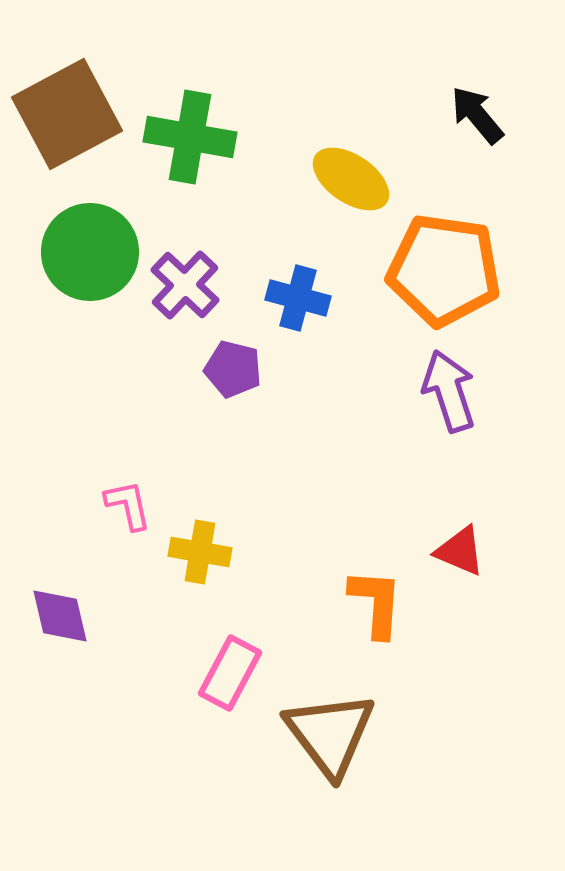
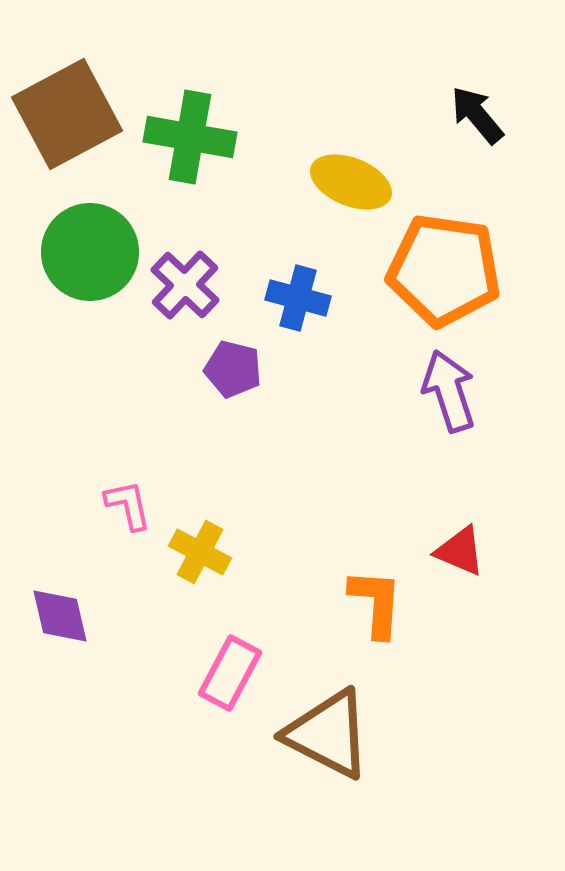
yellow ellipse: moved 3 px down; rotated 12 degrees counterclockwise
yellow cross: rotated 18 degrees clockwise
brown triangle: moved 2 px left; rotated 26 degrees counterclockwise
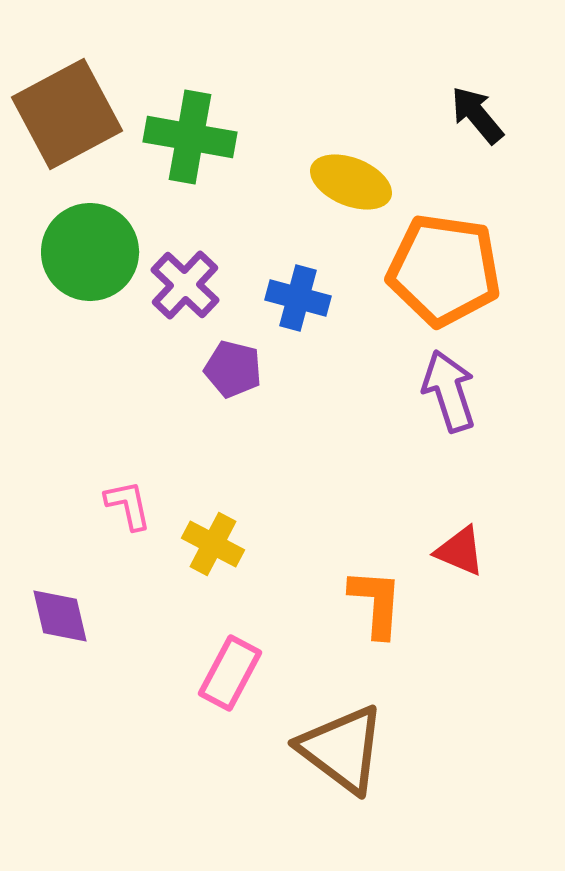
yellow cross: moved 13 px right, 8 px up
brown triangle: moved 14 px right, 15 px down; rotated 10 degrees clockwise
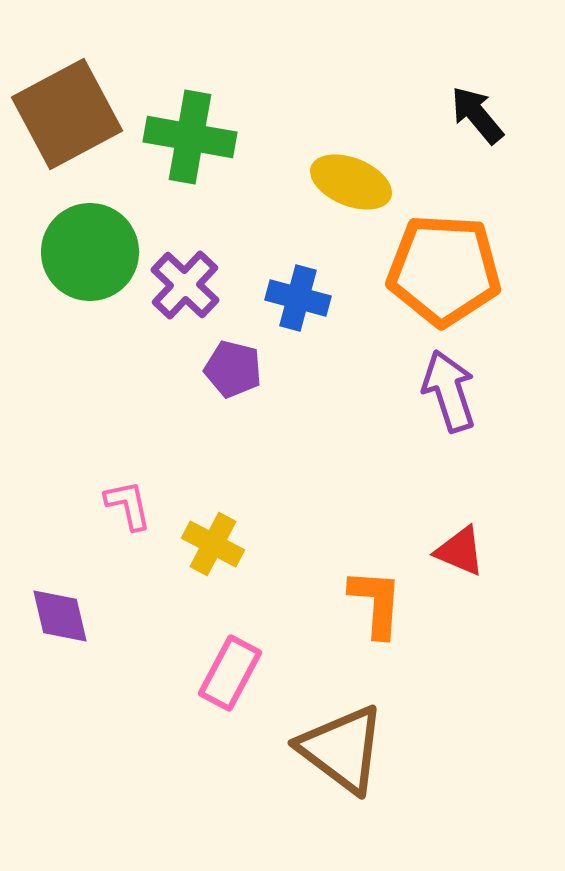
orange pentagon: rotated 5 degrees counterclockwise
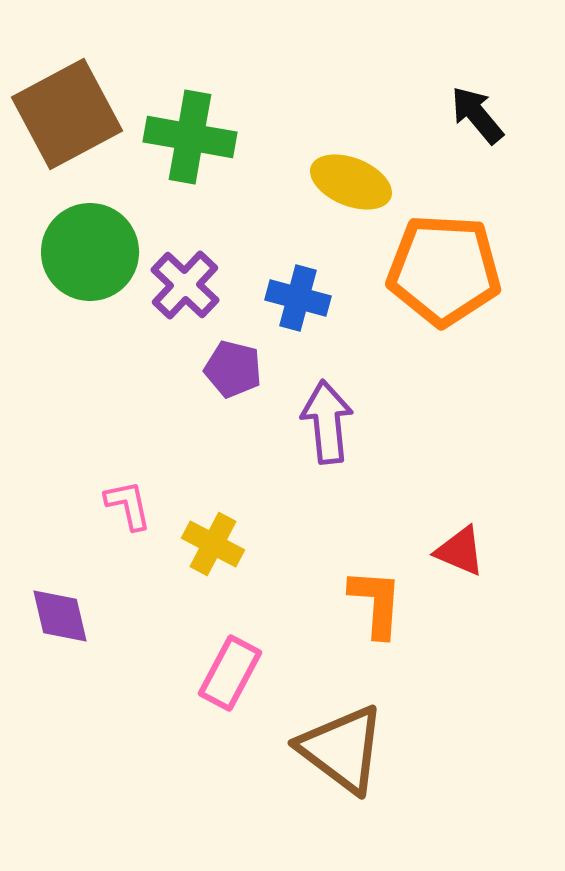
purple arrow: moved 122 px left, 31 px down; rotated 12 degrees clockwise
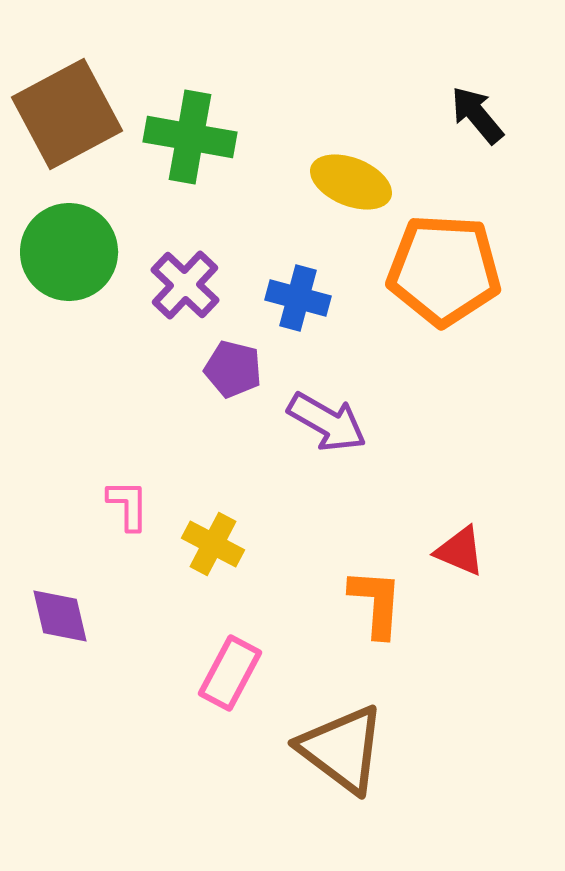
green circle: moved 21 px left
purple arrow: rotated 126 degrees clockwise
pink L-shape: rotated 12 degrees clockwise
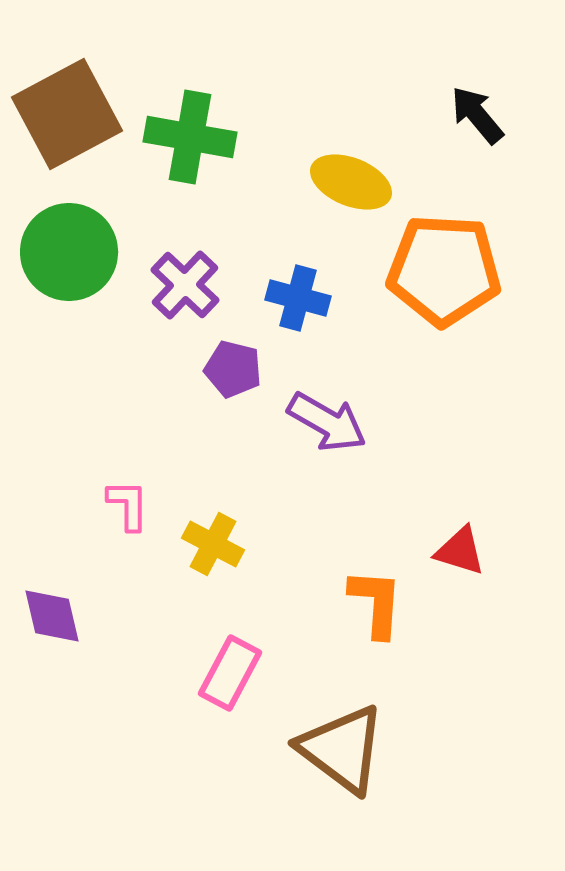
red triangle: rotated 6 degrees counterclockwise
purple diamond: moved 8 px left
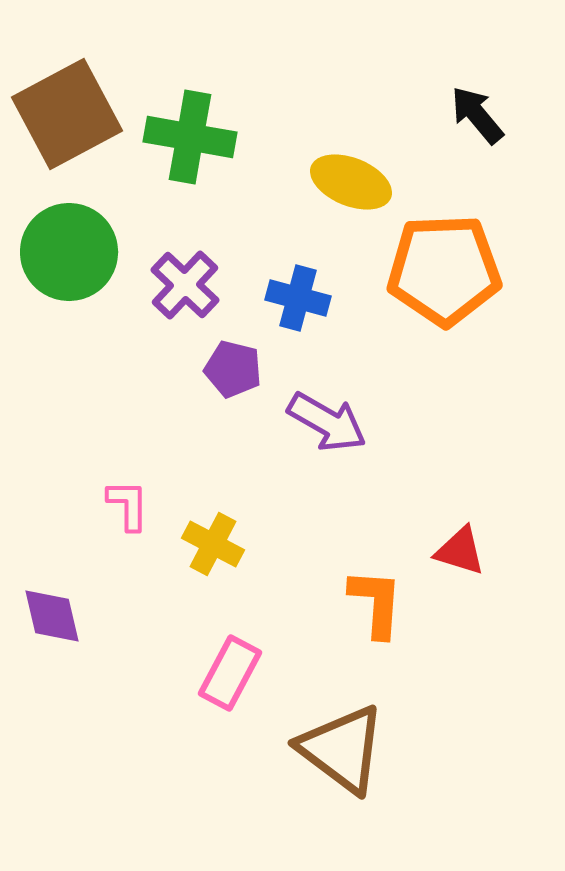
orange pentagon: rotated 5 degrees counterclockwise
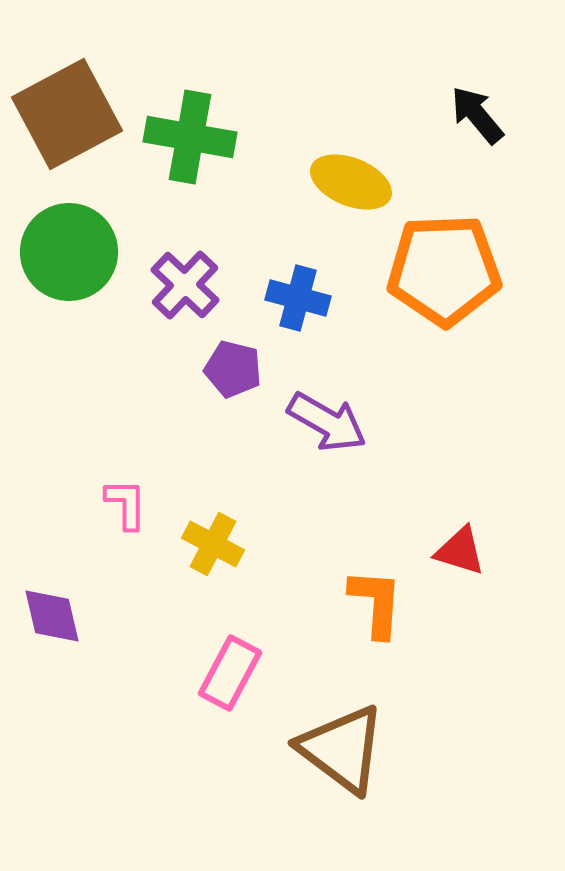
pink L-shape: moved 2 px left, 1 px up
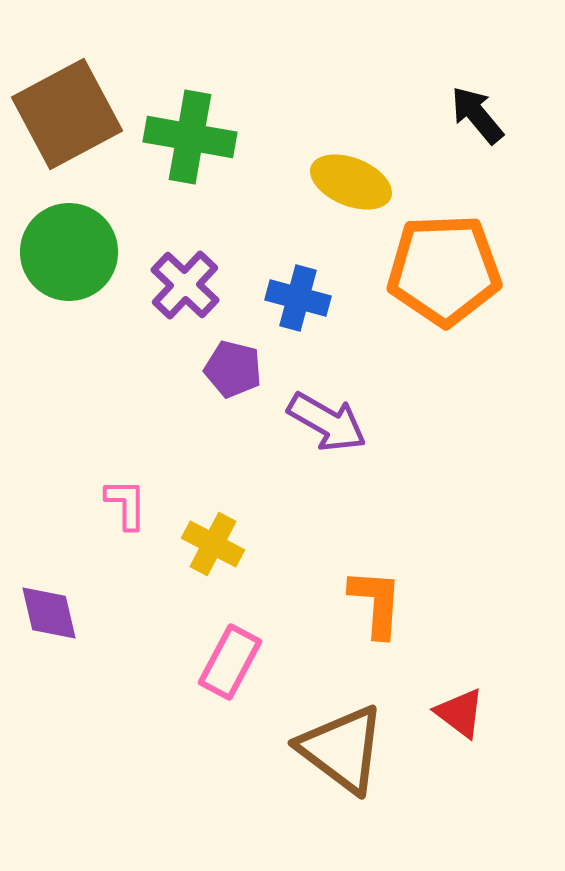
red triangle: moved 162 px down; rotated 20 degrees clockwise
purple diamond: moved 3 px left, 3 px up
pink rectangle: moved 11 px up
